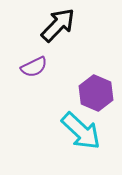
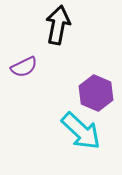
black arrow: rotated 33 degrees counterclockwise
purple semicircle: moved 10 px left
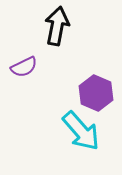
black arrow: moved 1 px left, 1 px down
cyan arrow: rotated 6 degrees clockwise
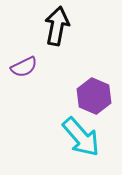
purple hexagon: moved 2 px left, 3 px down
cyan arrow: moved 6 px down
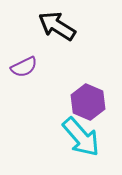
black arrow: rotated 69 degrees counterclockwise
purple hexagon: moved 6 px left, 6 px down
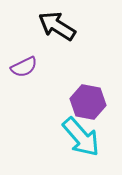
purple hexagon: rotated 12 degrees counterclockwise
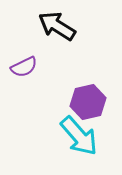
purple hexagon: rotated 24 degrees counterclockwise
cyan arrow: moved 2 px left, 1 px up
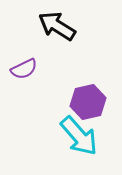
purple semicircle: moved 2 px down
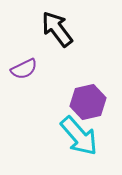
black arrow: moved 3 px down; rotated 21 degrees clockwise
